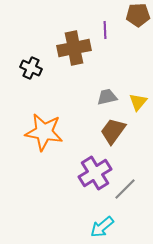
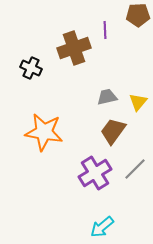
brown cross: rotated 8 degrees counterclockwise
gray line: moved 10 px right, 20 px up
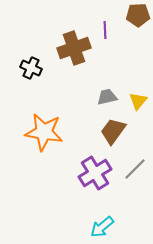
yellow triangle: moved 1 px up
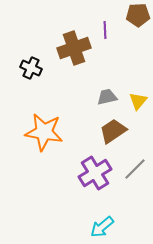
brown trapezoid: rotated 20 degrees clockwise
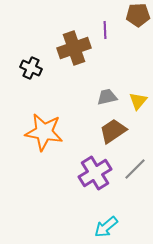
cyan arrow: moved 4 px right
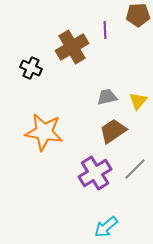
brown cross: moved 2 px left, 1 px up; rotated 12 degrees counterclockwise
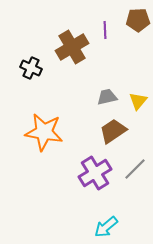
brown pentagon: moved 5 px down
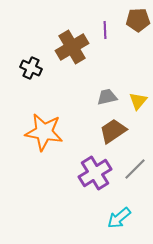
cyan arrow: moved 13 px right, 9 px up
